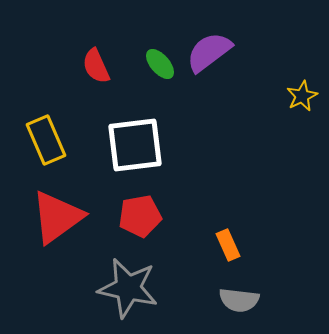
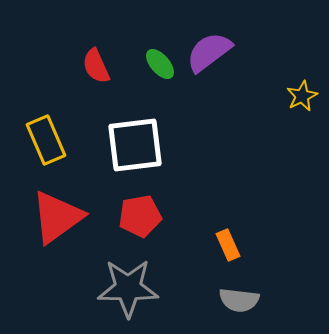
gray star: rotated 12 degrees counterclockwise
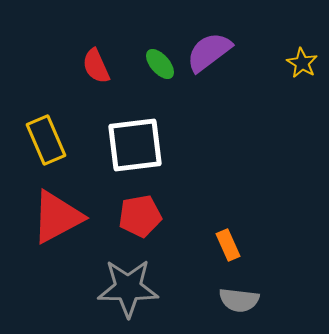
yellow star: moved 33 px up; rotated 16 degrees counterclockwise
red triangle: rotated 8 degrees clockwise
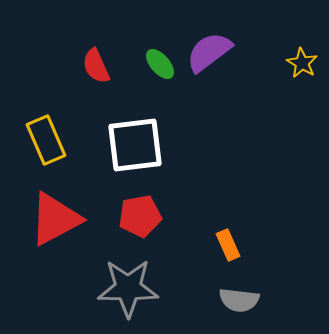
red triangle: moved 2 px left, 2 px down
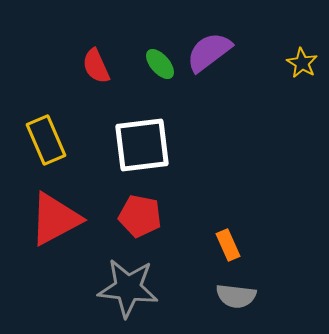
white square: moved 7 px right
red pentagon: rotated 21 degrees clockwise
gray star: rotated 6 degrees clockwise
gray semicircle: moved 3 px left, 4 px up
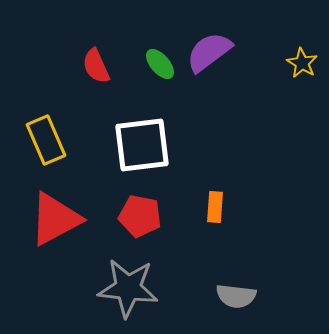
orange rectangle: moved 13 px left, 38 px up; rotated 28 degrees clockwise
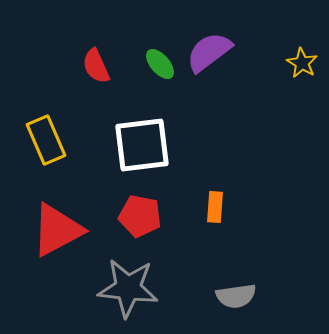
red triangle: moved 2 px right, 11 px down
gray semicircle: rotated 15 degrees counterclockwise
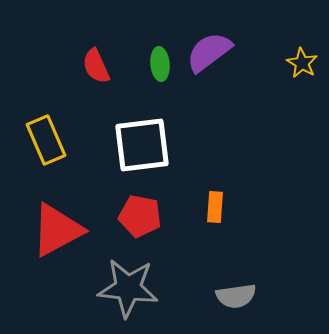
green ellipse: rotated 36 degrees clockwise
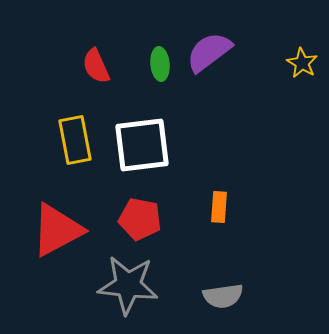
yellow rectangle: moved 29 px right; rotated 12 degrees clockwise
orange rectangle: moved 4 px right
red pentagon: moved 3 px down
gray star: moved 3 px up
gray semicircle: moved 13 px left
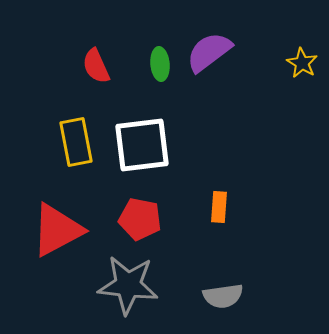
yellow rectangle: moved 1 px right, 2 px down
